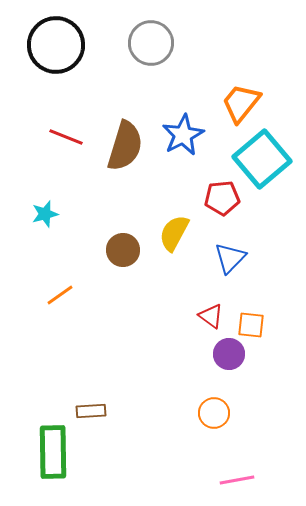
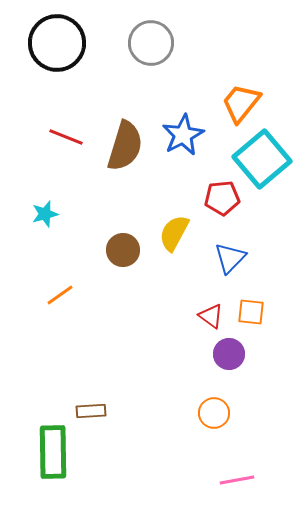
black circle: moved 1 px right, 2 px up
orange square: moved 13 px up
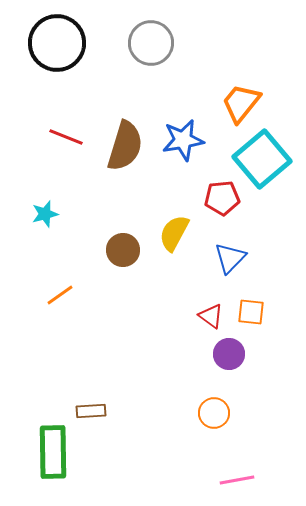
blue star: moved 5 px down; rotated 18 degrees clockwise
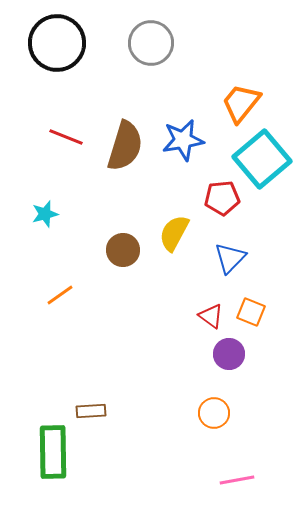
orange square: rotated 16 degrees clockwise
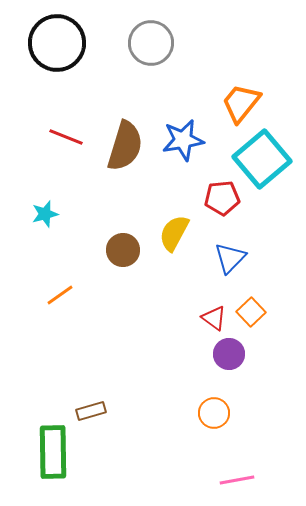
orange square: rotated 24 degrees clockwise
red triangle: moved 3 px right, 2 px down
brown rectangle: rotated 12 degrees counterclockwise
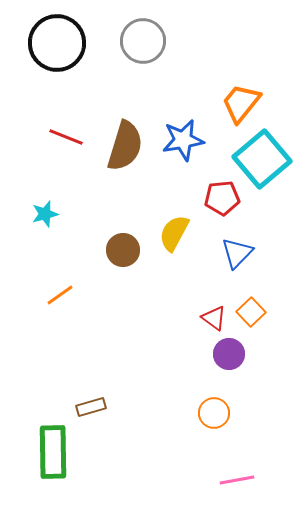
gray circle: moved 8 px left, 2 px up
blue triangle: moved 7 px right, 5 px up
brown rectangle: moved 4 px up
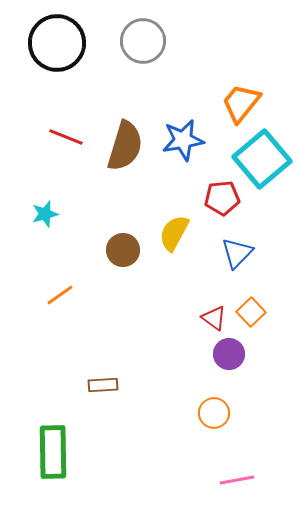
brown rectangle: moved 12 px right, 22 px up; rotated 12 degrees clockwise
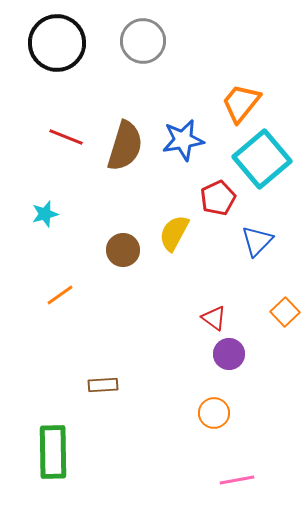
red pentagon: moved 4 px left; rotated 20 degrees counterclockwise
blue triangle: moved 20 px right, 12 px up
orange square: moved 34 px right
